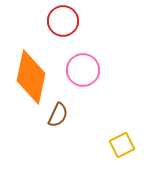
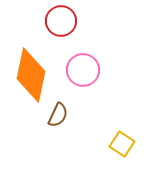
red circle: moved 2 px left
orange diamond: moved 2 px up
yellow square: moved 1 px up; rotated 30 degrees counterclockwise
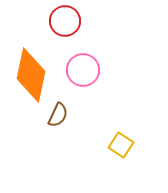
red circle: moved 4 px right
yellow square: moved 1 px left, 1 px down
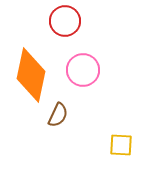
yellow square: rotated 30 degrees counterclockwise
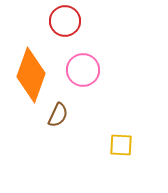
orange diamond: rotated 8 degrees clockwise
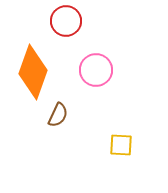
red circle: moved 1 px right
pink circle: moved 13 px right
orange diamond: moved 2 px right, 3 px up
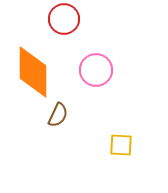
red circle: moved 2 px left, 2 px up
orange diamond: rotated 20 degrees counterclockwise
